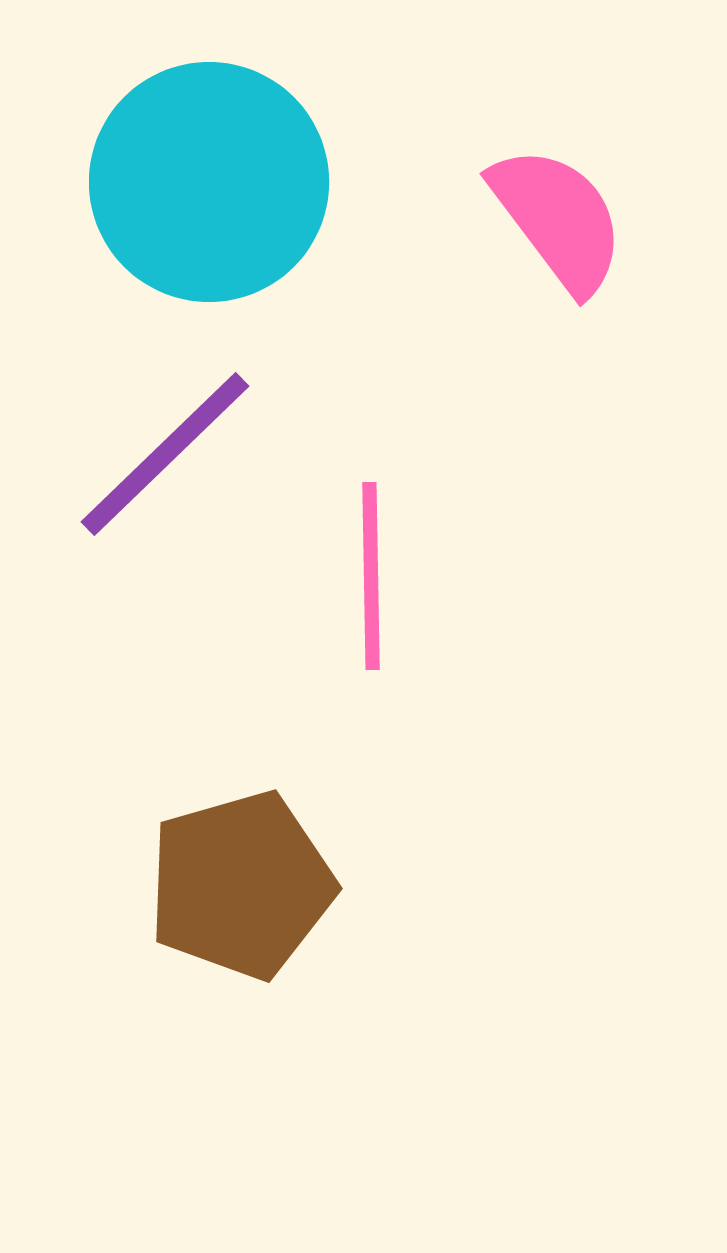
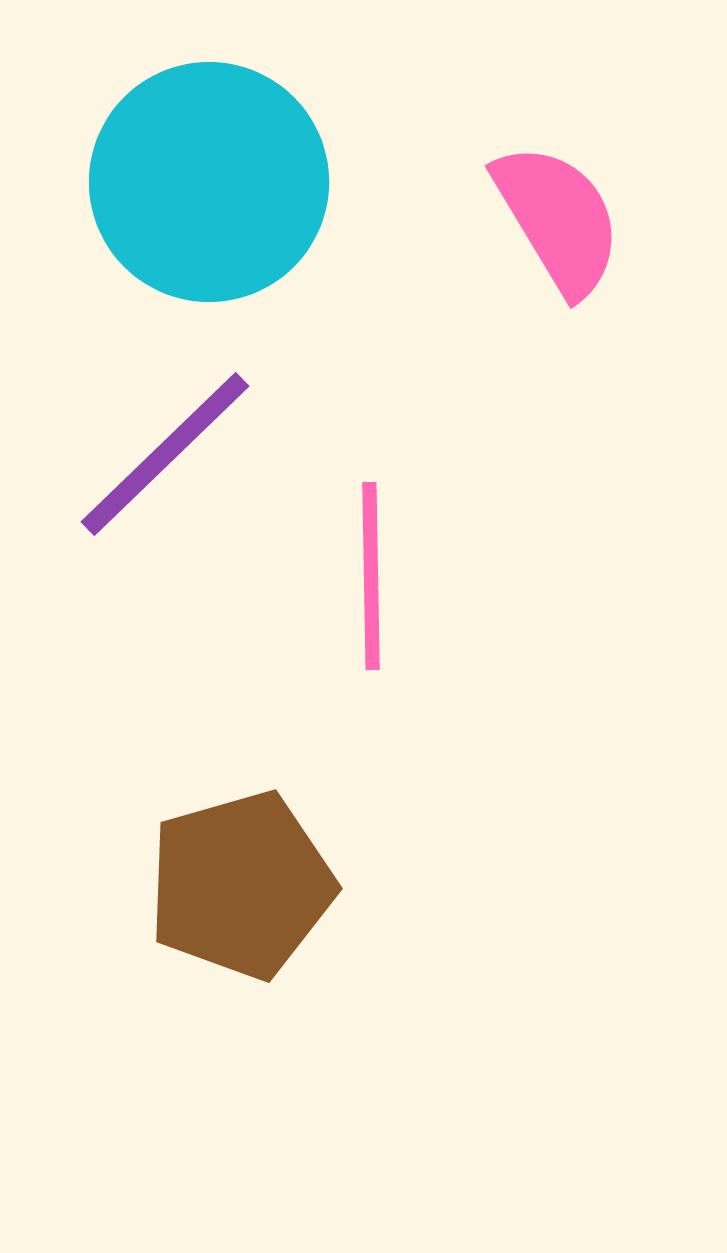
pink semicircle: rotated 6 degrees clockwise
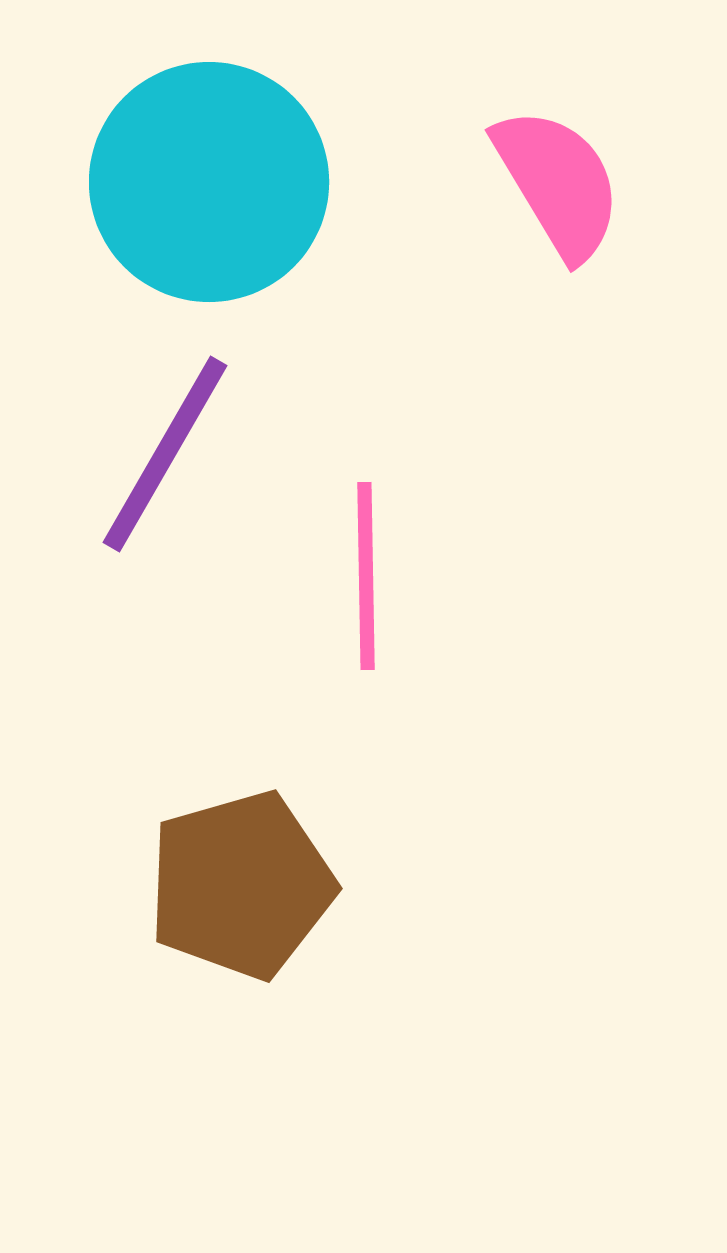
pink semicircle: moved 36 px up
purple line: rotated 16 degrees counterclockwise
pink line: moved 5 px left
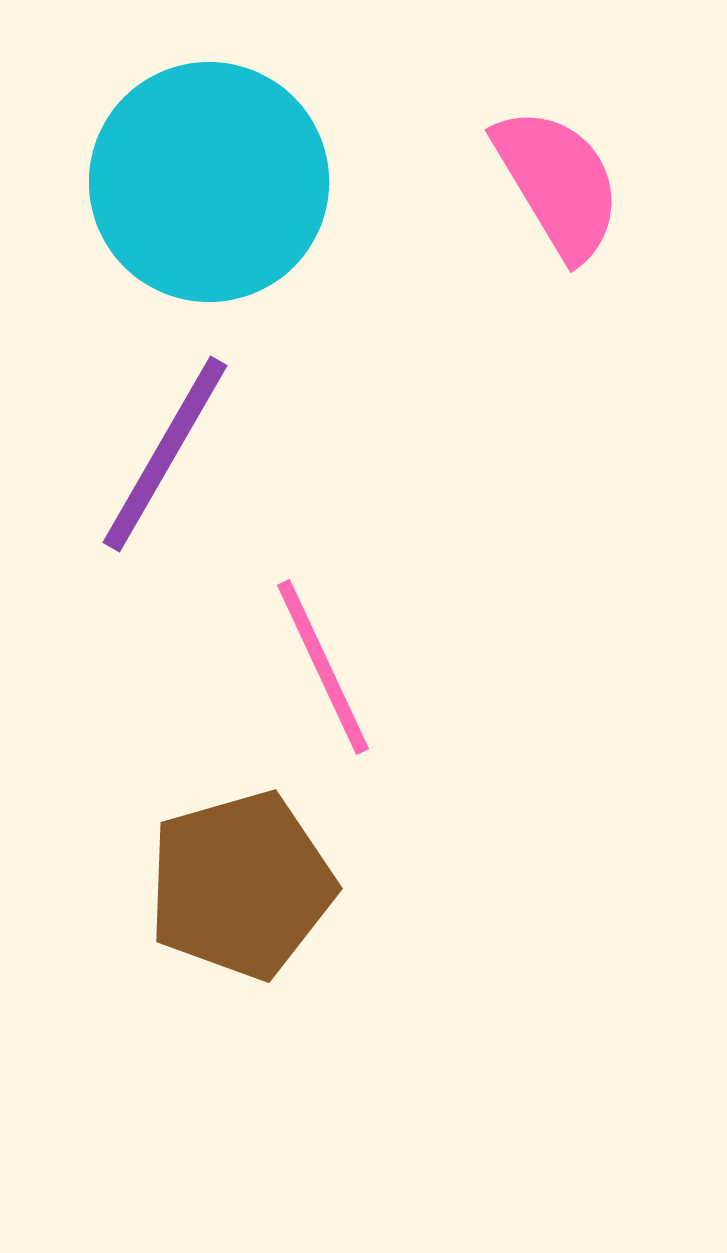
pink line: moved 43 px left, 91 px down; rotated 24 degrees counterclockwise
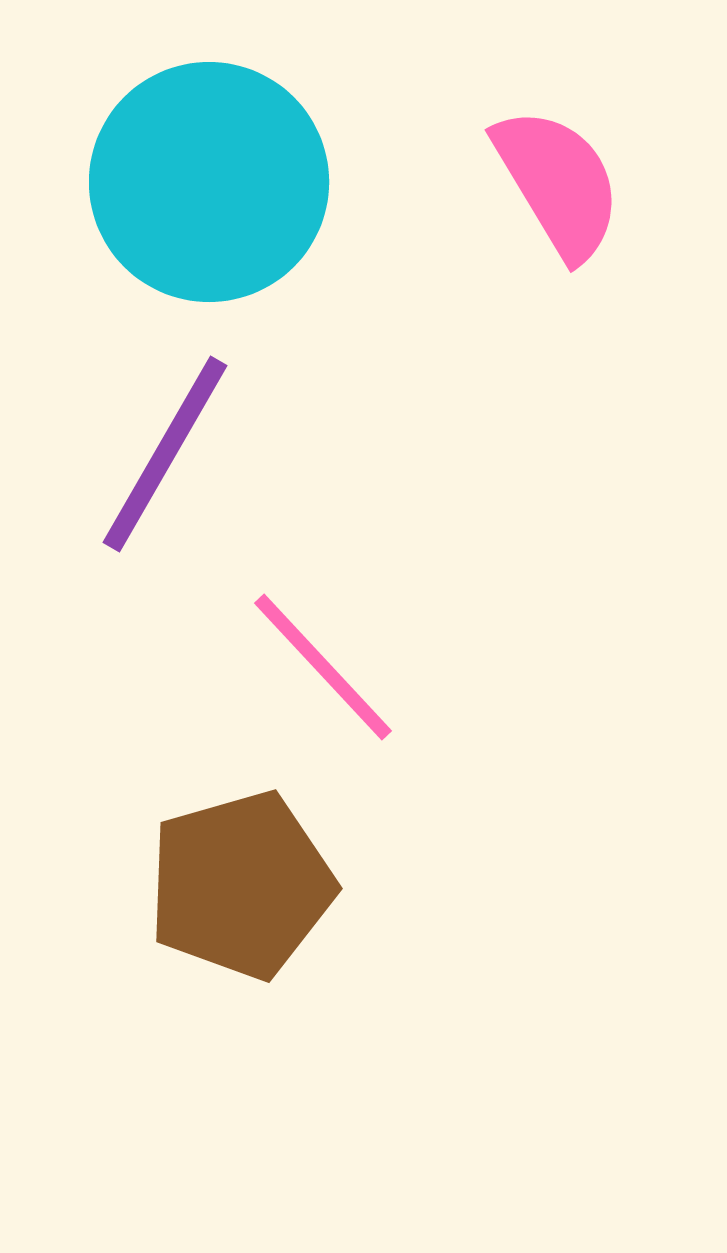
pink line: rotated 18 degrees counterclockwise
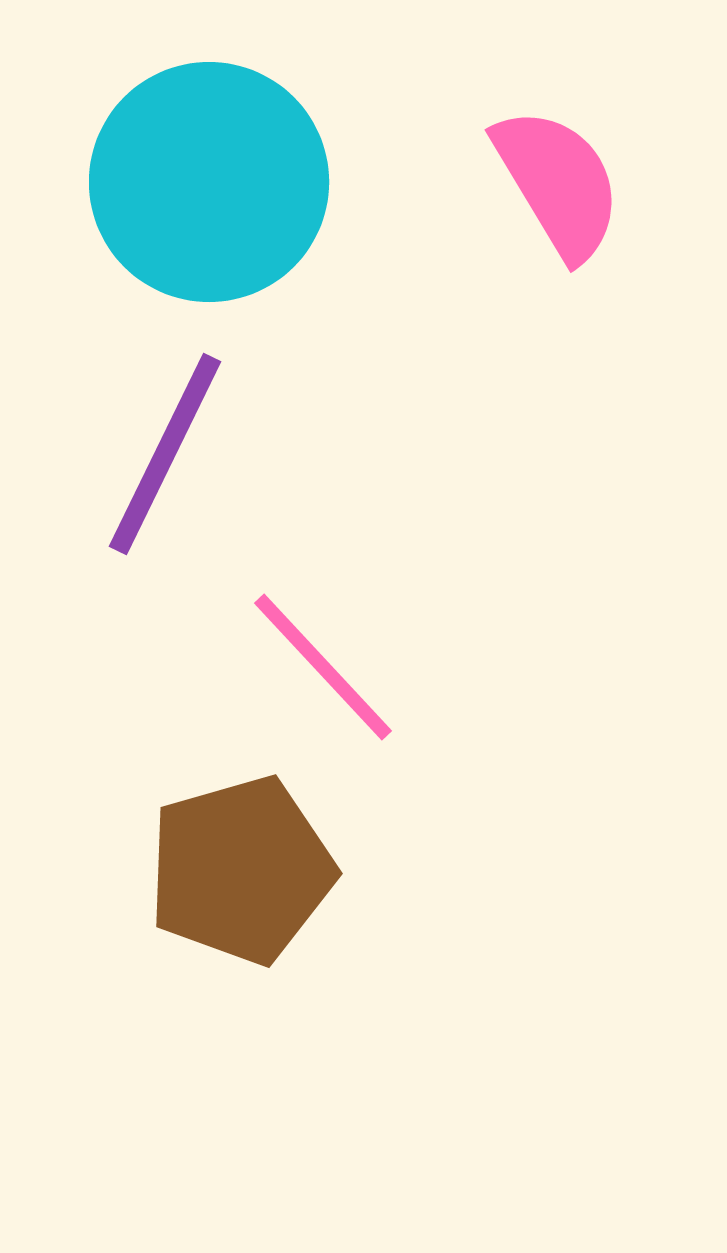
purple line: rotated 4 degrees counterclockwise
brown pentagon: moved 15 px up
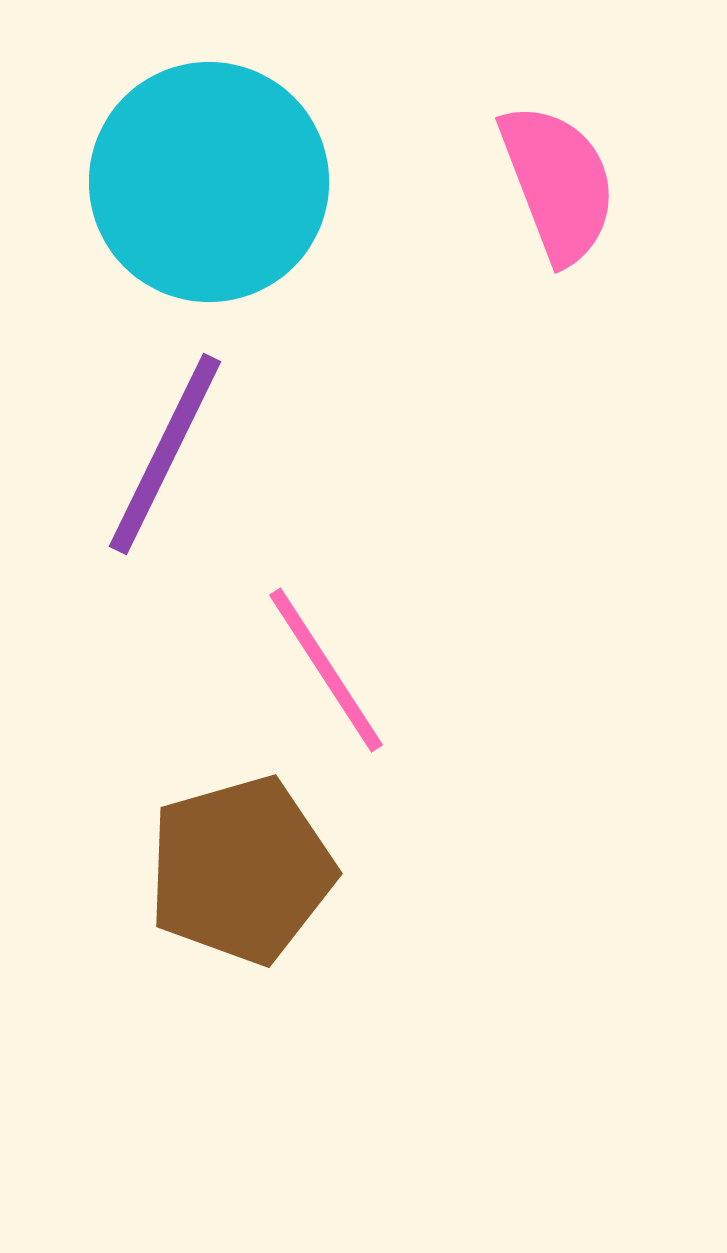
pink semicircle: rotated 10 degrees clockwise
pink line: moved 3 px right, 3 px down; rotated 10 degrees clockwise
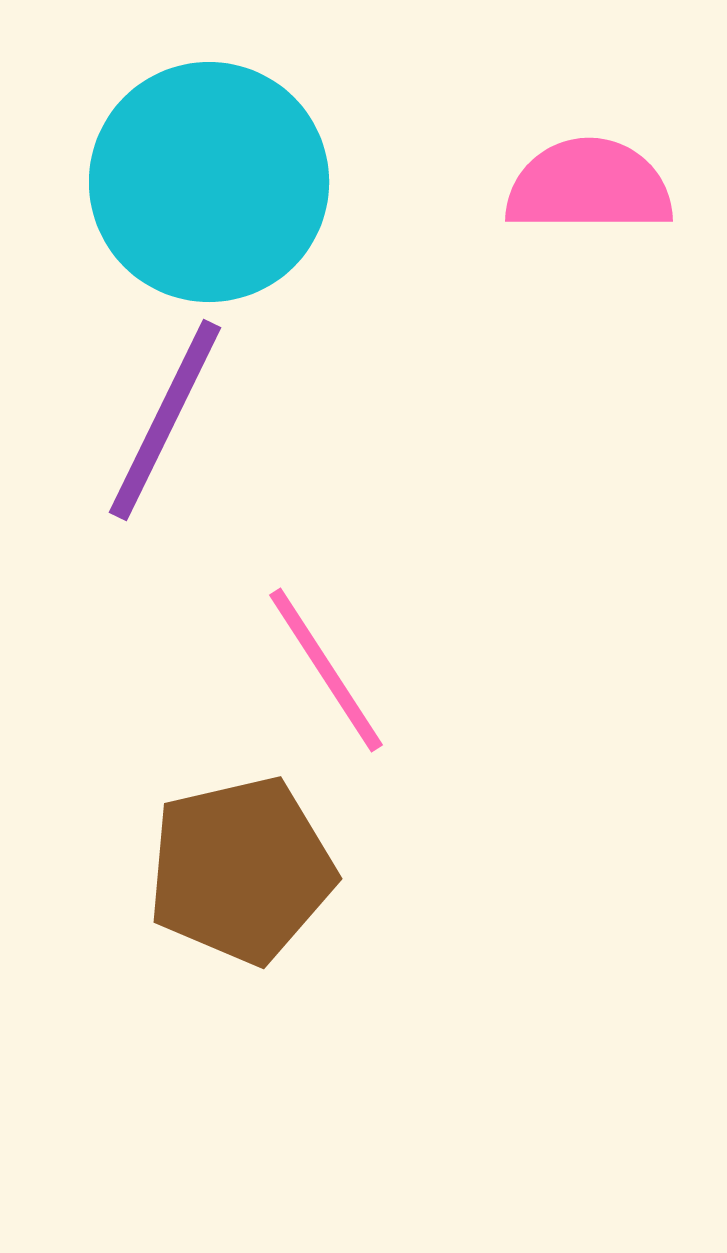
pink semicircle: moved 31 px right, 3 px down; rotated 69 degrees counterclockwise
purple line: moved 34 px up
brown pentagon: rotated 3 degrees clockwise
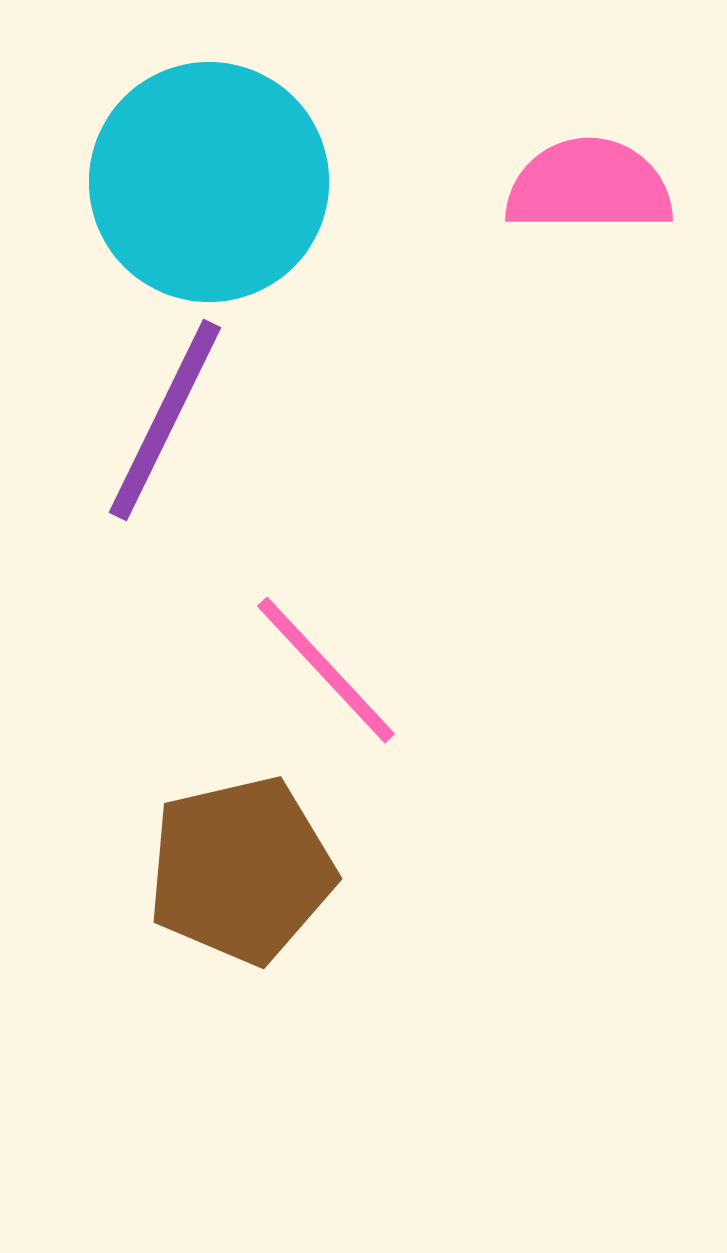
pink line: rotated 10 degrees counterclockwise
